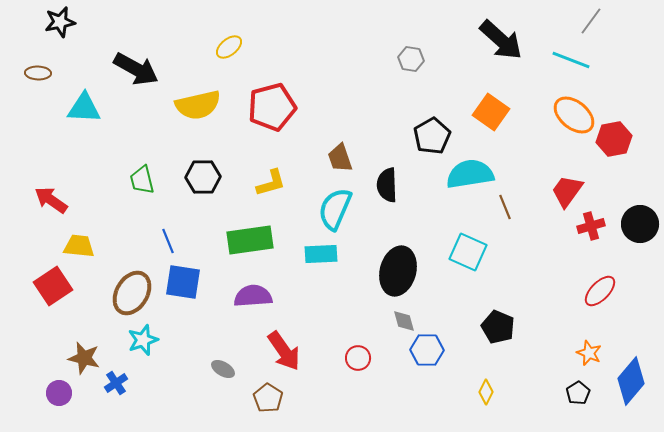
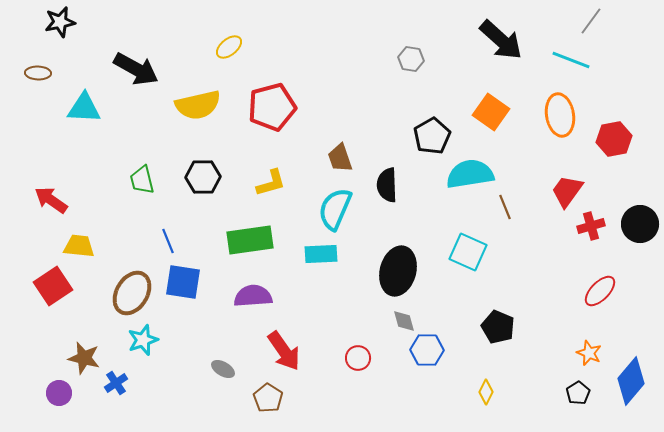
orange ellipse at (574, 115): moved 14 px left; rotated 42 degrees clockwise
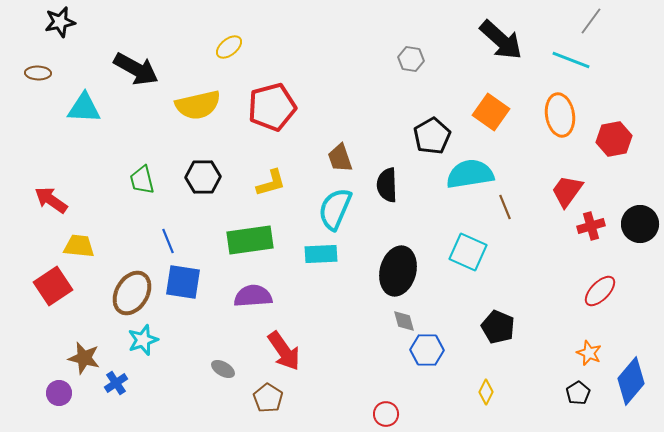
red circle at (358, 358): moved 28 px right, 56 px down
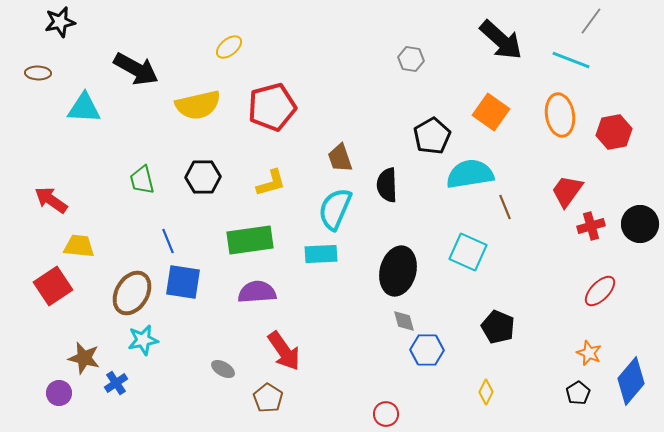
red hexagon at (614, 139): moved 7 px up
purple semicircle at (253, 296): moved 4 px right, 4 px up
cyan star at (143, 340): rotated 8 degrees clockwise
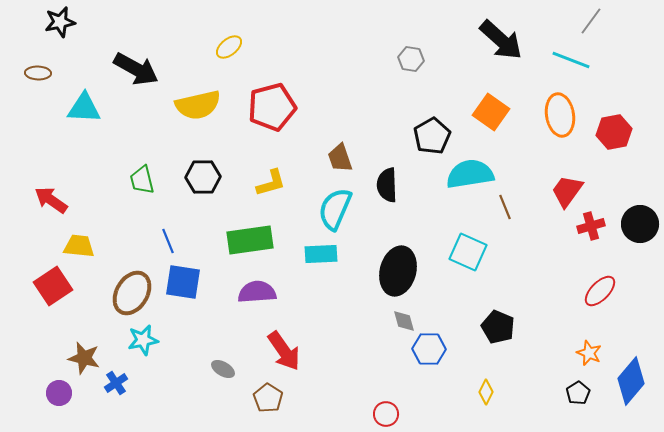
blue hexagon at (427, 350): moved 2 px right, 1 px up
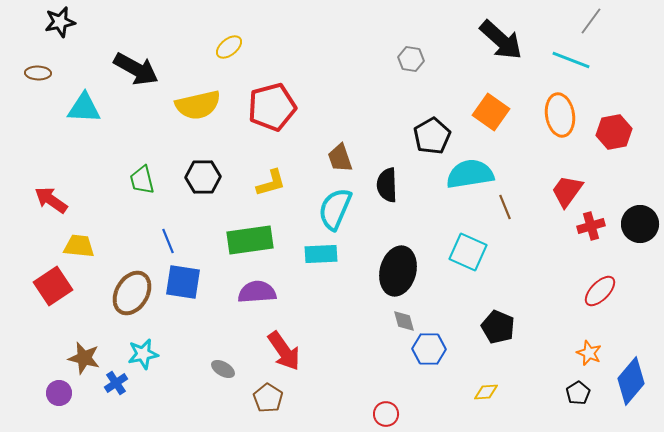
cyan star at (143, 340): moved 14 px down
yellow diamond at (486, 392): rotated 60 degrees clockwise
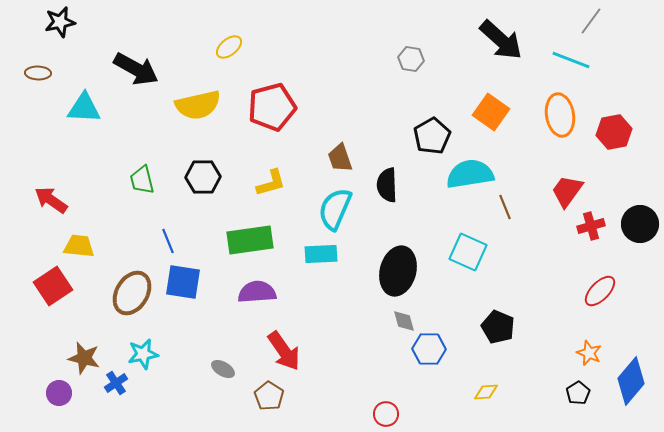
brown pentagon at (268, 398): moved 1 px right, 2 px up
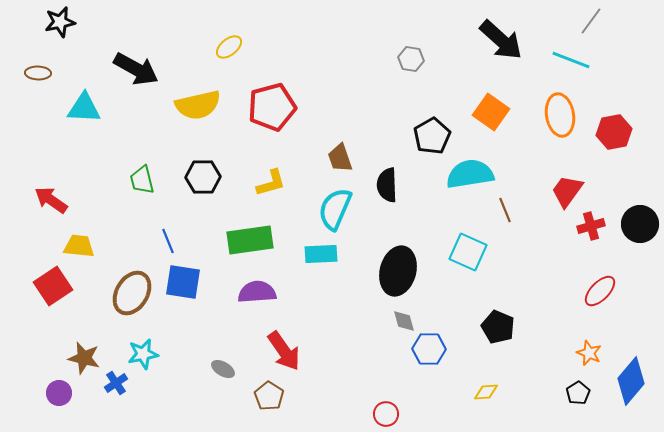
brown line at (505, 207): moved 3 px down
